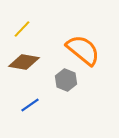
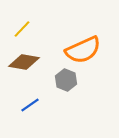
orange semicircle: rotated 117 degrees clockwise
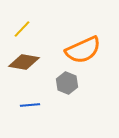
gray hexagon: moved 1 px right, 3 px down
blue line: rotated 30 degrees clockwise
